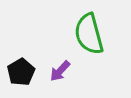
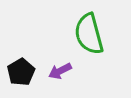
purple arrow: rotated 20 degrees clockwise
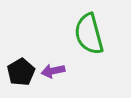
purple arrow: moved 7 px left; rotated 15 degrees clockwise
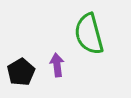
purple arrow: moved 4 px right, 6 px up; rotated 95 degrees clockwise
